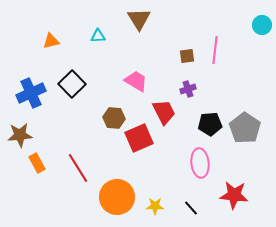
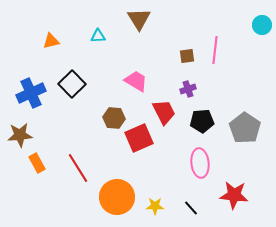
black pentagon: moved 8 px left, 3 px up
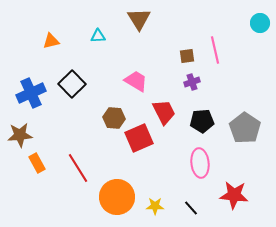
cyan circle: moved 2 px left, 2 px up
pink line: rotated 20 degrees counterclockwise
purple cross: moved 4 px right, 7 px up
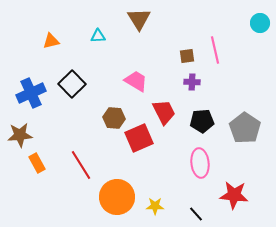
purple cross: rotated 21 degrees clockwise
red line: moved 3 px right, 3 px up
black line: moved 5 px right, 6 px down
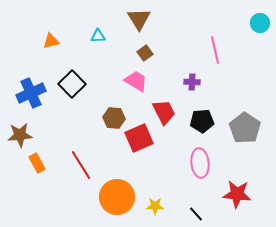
brown square: moved 42 px left, 3 px up; rotated 28 degrees counterclockwise
red star: moved 3 px right, 1 px up
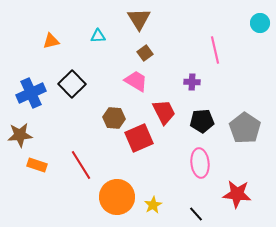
orange rectangle: moved 2 px down; rotated 42 degrees counterclockwise
yellow star: moved 2 px left, 1 px up; rotated 30 degrees counterclockwise
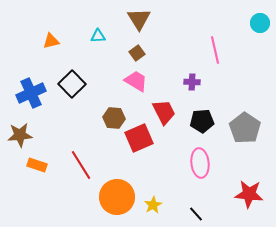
brown square: moved 8 px left
red star: moved 12 px right
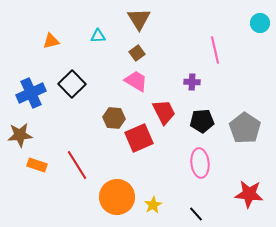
red line: moved 4 px left
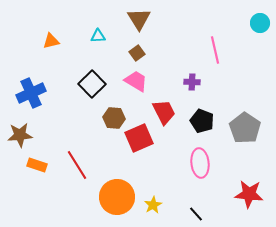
black square: moved 20 px right
black pentagon: rotated 25 degrees clockwise
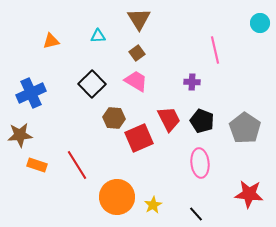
red trapezoid: moved 5 px right, 7 px down
